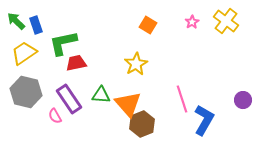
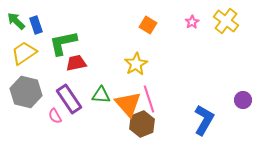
pink line: moved 33 px left
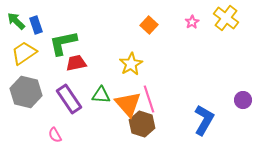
yellow cross: moved 3 px up
orange square: moved 1 px right; rotated 12 degrees clockwise
yellow star: moved 5 px left
pink semicircle: moved 19 px down
brown hexagon: rotated 20 degrees counterclockwise
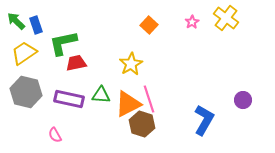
purple rectangle: rotated 44 degrees counterclockwise
orange triangle: rotated 44 degrees clockwise
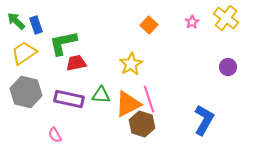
purple circle: moved 15 px left, 33 px up
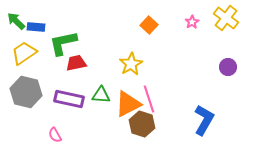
blue rectangle: moved 2 px down; rotated 66 degrees counterclockwise
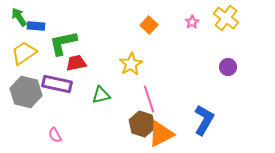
green arrow: moved 3 px right, 4 px up; rotated 12 degrees clockwise
blue rectangle: moved 1 px up
green triangle: rotated 18 degrees counterclockwise
purple rectangle: moved 12 px left, 15 px up
orange triangle: moved 33 px right, 30 px down
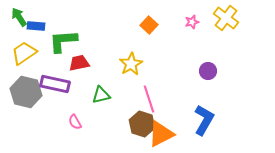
pink star: rotated 16 degrees clockwise
green L-shape: moved 2 px up; rotated 8 degrees clockwise
red trapezoid: moved 3 px right
purple circle: moved 20 px left, 4 px down
purple rectangle: moved 2 px left
pink semicircle: moved 20 px right, 13 px up
